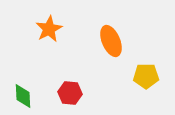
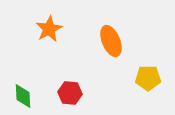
yellow pentagon: moved 2 px right, 2 px down
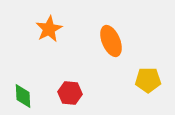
yellow pentagon: moved 2 px down
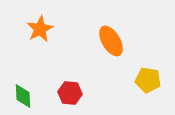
orange star: moved 9 px left
orange ellipse: rotated 8 degrees counterclockwise
yellow pentagon: rotated 10 degrees clockwise
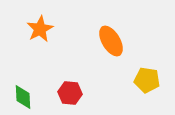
yellow pentagon: moved 1 px left
green diamond: moved 1 px down
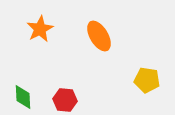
orange ellipse: moved 12 px left, 5 px up
red hexagon: moved 5 px left, 7 px down
